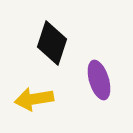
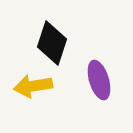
yellow arrow: moved 1 px left, 13 px up
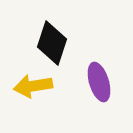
purple ellipse: moved 2 px down
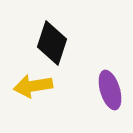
purple ellipse: moved 11 px right, 8 px down
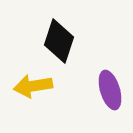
black diamond: moved 7 px right, 2 px up
